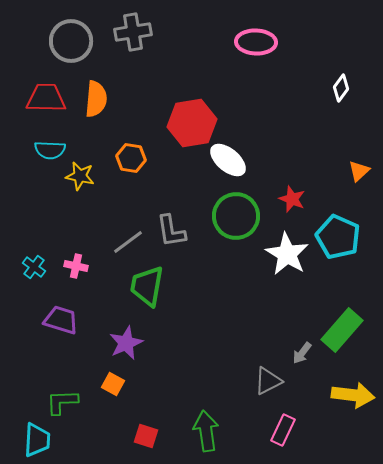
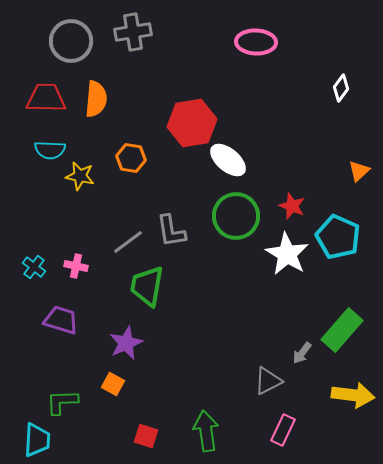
red star: moved 7 px down
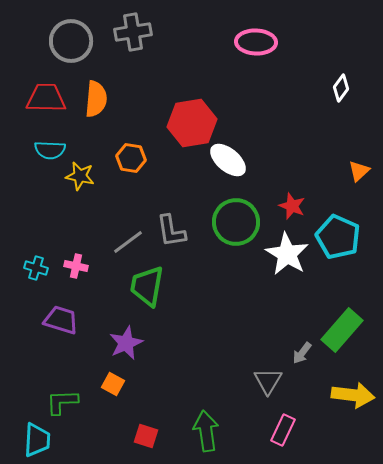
green circle: moved 6 px down
cyan cross: moved 2 px right, 1 px down; rotated 20 degrees counterclockwise
gray triangle: rotated 32 degrees counterclockwise
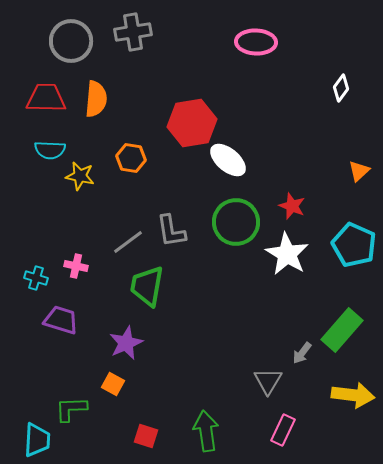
cyan pentagon: moved 16 px right, 8 px down
cyan cross: moved 10 px down
green L-shape: moved 9 px right, 7 px down
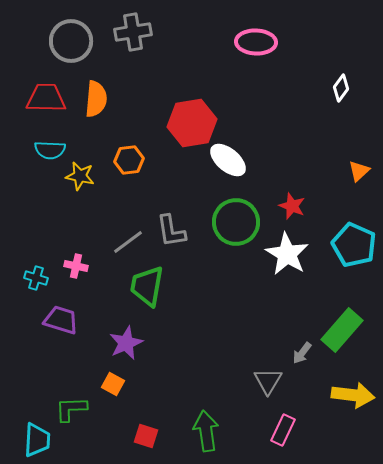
orange hexagon: moved 2 px left, 2 px down; rotated 16 degrees counterclockwise
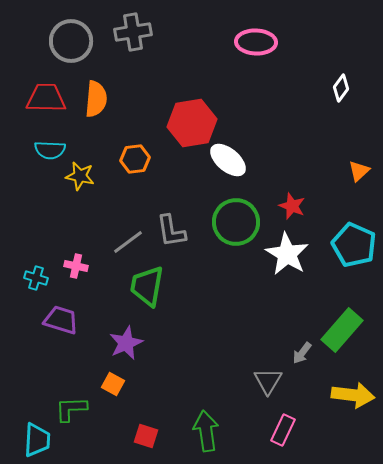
orange hexagon: moved 6 px right, 1 px up
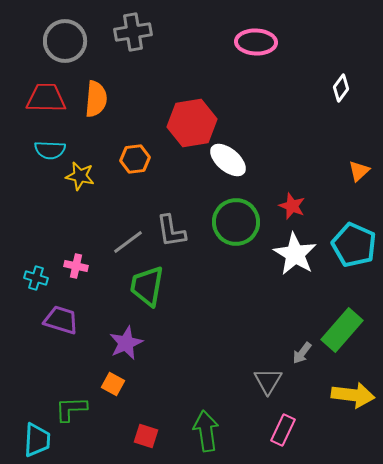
gray circle: moved 6 px left
white star: moved 8 px right
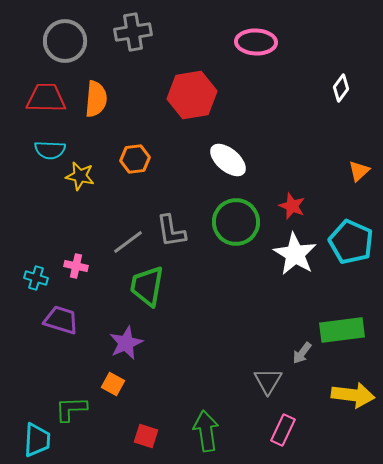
red hexagon: moved 28 px up
cyan pentagon: moved 3 px left, 3 px up
green rectangle: rotated 42 degrees clockwise
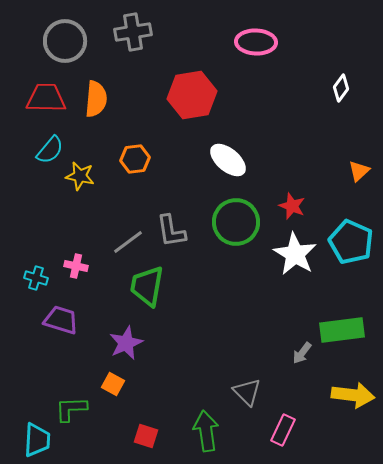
cyan semicircle: rotated 52 degrees counterclockwise
gray triangle: moved 21 px left, 11 px down; rotated 16 degrees counterclockwise
